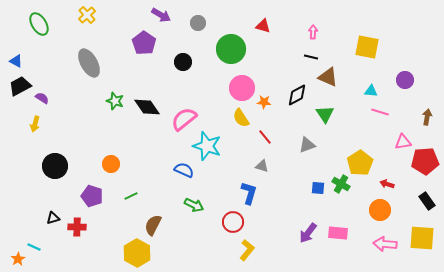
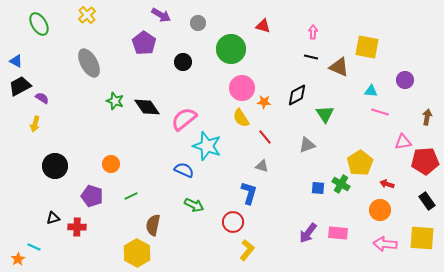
brown triangle at (328, 77): moved 11 px right, 10 px up
brown semicircle at (153, 225): rotated 15 degrees counterclockwise
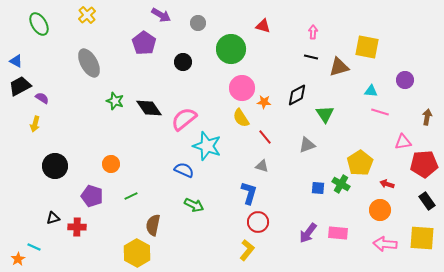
brown triangle at (339, 67): rotated 40 degrees counterclockwise
black diamond at (147, 107): moved 2 px right, 1 px down
red pentagon at (425, 161): moved 1 px left, 3 px down
red circle at (233, 222): moved 25 px right
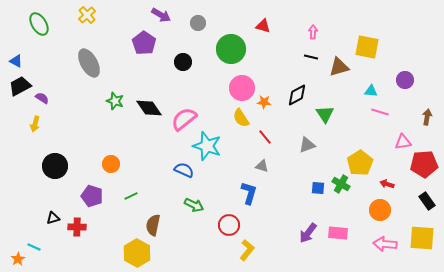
red circle at (258, 222): moved 29 px left, 3 px down
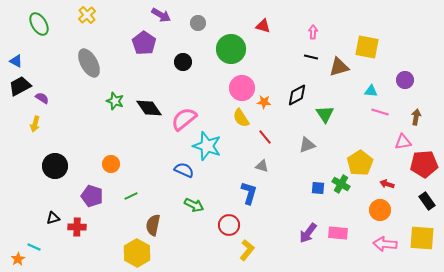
brown arrow at (427, 117): moved 11 px left
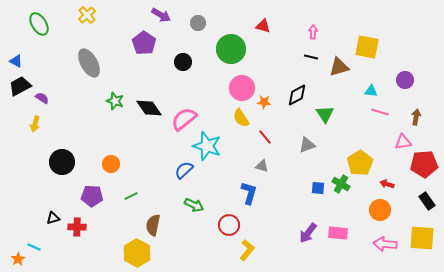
black circle at (55, 166): moved 7 px right, 4 px up
blue semicircle at (184, 170): rotated 66 degrees counterclockwise
purple pentagon at (92, 196): rotated 15 degrees counterclockwise
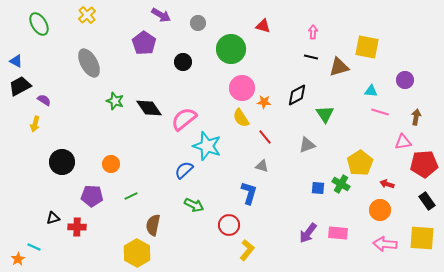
purple semicircle at (42, 98): moved 2 px right, 2 px down
